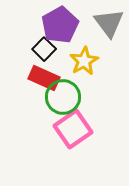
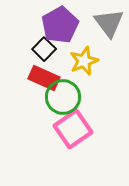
yellow star: rotated 8 degrees clockwise
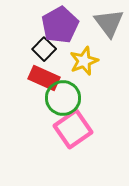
green circle: moved 1 px down
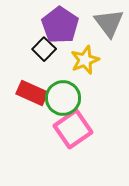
purple pentagon: rotated 9 degrees counterclockwise
yellow star: moved 1 px right, 1 px up
red rectangle: moved 12 px left, 15 px down
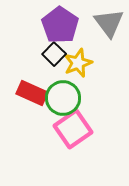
black square: moved 10 px right, 5 px down
yellow star: moved 7 px left, 3 px down
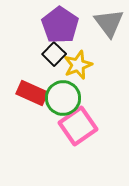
yellow star: moved 2 px down
pink square: moved 5 px right, 3 px up
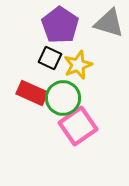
gray triangle: rotated 36 degrees counterclockwise
black square: moved 4 px left, 4 px down; rotated 20 degrees counterclockwise
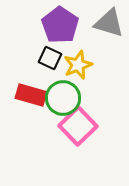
red rectangle: moved 1 px left, 2 px down; rotated 8 degrees counterclockwise
pink square: rotated 9 degrees counterclockwise
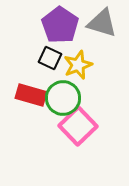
gray triangle: moved 7 px left
